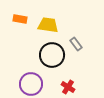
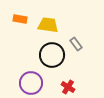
purple circle: moved 1 px up
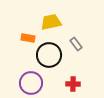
orange rectangle: moved 8 px right, 19 px down
yellow trapezoid: moved 3 px right, 3 px up; rotated 20 degrees counterclockwise
black circle: moved 3 px left
red cross: moved 5 px right, 3 px up; rotated 32 degrees counterclockwise
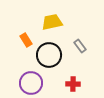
yellow trapezoid: moved 1 px right
orange rectangle: moved 2 px left, 2 px down; rotated 48 degrees clockwise
gray rectangle: moved 4 px right, 2 px down
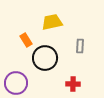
gray rectangle: rotated 40 degrees clockwise
black circle: moved 4 px left, 3 px down
purple circle: moved 15 px left
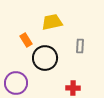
red cross: moved 4 px down
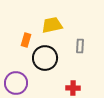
yellow trapezoid: moved 3 px down
orange rectangle: rotated 48 degrees clockwise
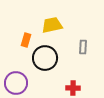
gray rectangle: moved 3 px right, 1 px down
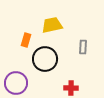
black circle: moved 1 px down
red cross: moved 2 px left
